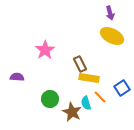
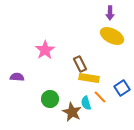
purple arrow: rotated 16 degrees clockwise
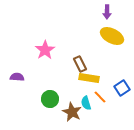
purple arrow: moved 3 px left, 1 px up
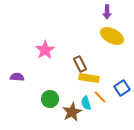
brown star: rotated 18 degrees clockwise
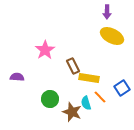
brown rectangle: moved 7 px left, 2 px down
brown star: rotated 24 degrees counterclockwise
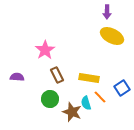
brown rectangle: moved 16 px left, 9 px down
